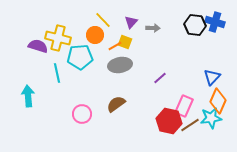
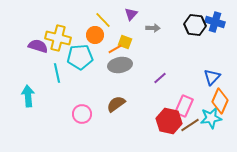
purple triangle: moved 8 px up
orange line: moved 3 px down
orange diamond: moved 2 px right
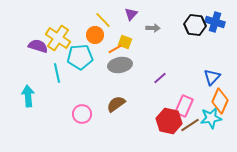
yellow cross: rotated 20 degrees clockwise
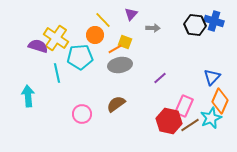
blue cross: moved 1 px left, 1 px up
yellow cross: moved 2 px left
cyan star: rotated 15 degrees counterclockwise
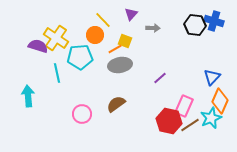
yellow square: moved 1 px up
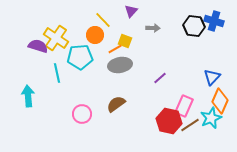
purple triangle: moved 3 px up
black hexagon: moved 1 px left, 1 px down
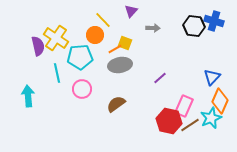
yellow square: moved 2 px down
purple semicircle: rotated 60 degrees clockwise
pink circle: moved 25 px up
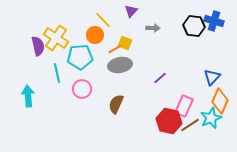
brown semicircle: rotated 30 degrees counterclockwise
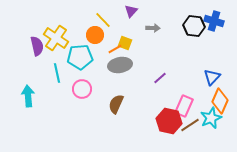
purple semicircle: moved 1 px left
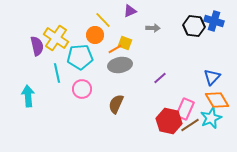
purple triangle: moved 1 px left; rotated 24 degrees clockwise
orange diamond: moved 3 px left, 1 px up; rotated 55 degrees counterclockwise
pink rectangle: moved 1 px right, 3 px down
